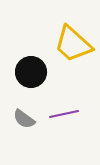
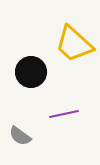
yellow trapezoid: moved 1 px right
gray semicircle: moved 4 px left, 17 px down
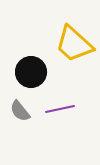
purple line: moved 4 px left, 5 px up
gray semicircle: moved 25 px up; rotated 15 degrees clockwise
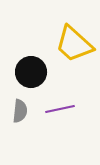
gray semicircle: rotated 135 degrees counterclockwise
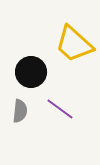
purple line: rotated 48 degrees clockwise
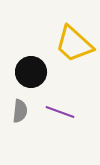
purple line: moved 3 px down; rotated 16 degrees counterclockwise
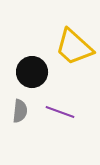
yellow trapezoid: moved 3 px down
black circle: moved 1 px right
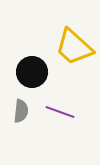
gray semicircle: moved 1 px right
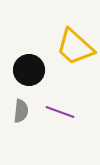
yellow trapezoid: moved 1 px right
black circle: moved 3 px left, 2 px up
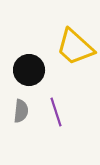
purple line: moved 4 px left; rotated 52 degrees clockwise
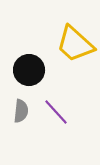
yellow trapezoid: moved 3 px up
purple line: rotated 24 degrees counterclockwise
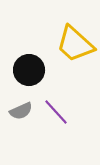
gray semicircle: rotated 60 degrees clockwise
